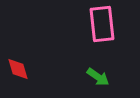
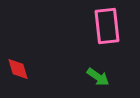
pink rectangle: moved 5 px right, 2 px down
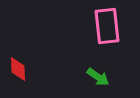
red diamond: rotated 15 degrees clockwise
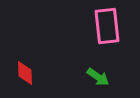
red diamond: moved 7 px right, 4 px down
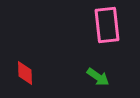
pink rectangle: moved 1 px up
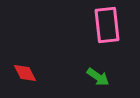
red diamond: rotated 25 degrees counterclockwise
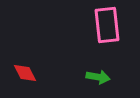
green arrow: rotated 25 degrees counterclockwise
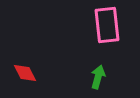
green arrow: rotated 85 degrees counterclockwise
